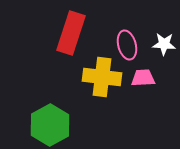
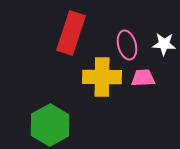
yellow cross: rotated 6 degrees counterclockwise
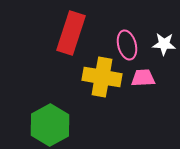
yellow cross: rotated 9 degrees clockwise
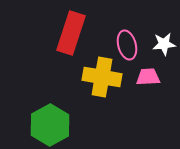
white star: rotated 10 degrees counterclockwise
pink trapezoid: moved 5 px right, 1 px up
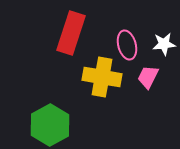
pink trapezoid: rotated 60 degrees counterclockwise
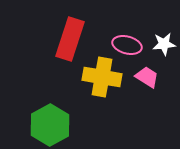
red rectangle: moved 1 px left, 6 px down
pink ellipse: rotated 60 degrees counterclockwise
pink trapezoid: moved 1 px left; rotated 95 degrees clockwise
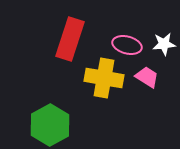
yellow cross: moved 2 px right, 1 px down
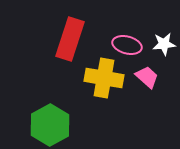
pink trapezoid: rotated 10 degrees clockwise
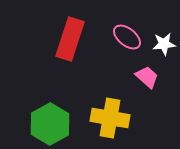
pink ellipse: moved 8 px up; rotated 24 degrees clockwise
yellow cross: moved 6 px right, 40 px down
green hexagon: moved 1 px up
